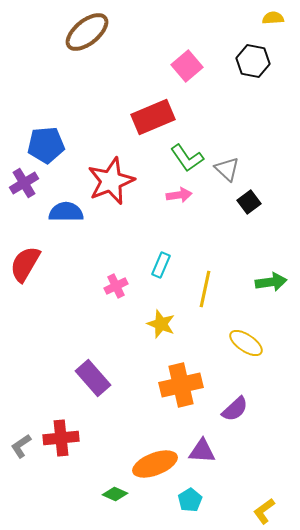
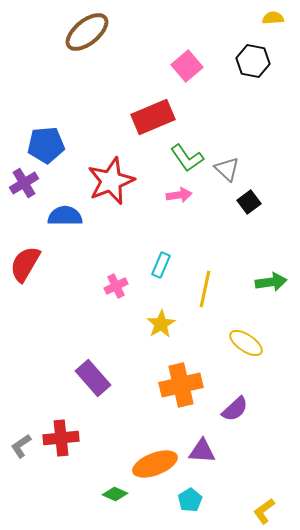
blue semicircle: moved 1 px left, 4 px down
yellow star: rotated 20 degrees clockwise
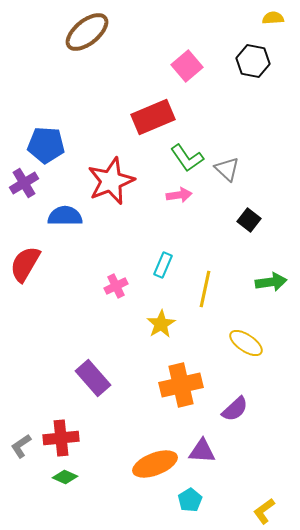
blue pentagon: rotated 9 degrees clockwise
black square: moved 18 px down; rotated 15 degrees counterclockwise
cyan rectangle: moved 2 px right
green diamond: moved 50 px left, 17 px up
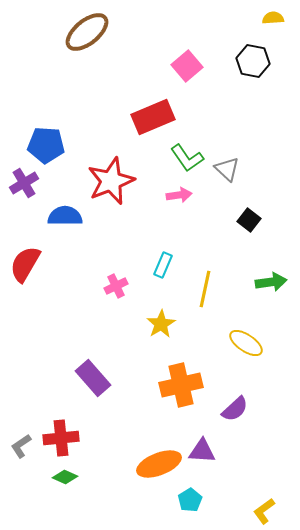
orange ellipse: moved 4 px right
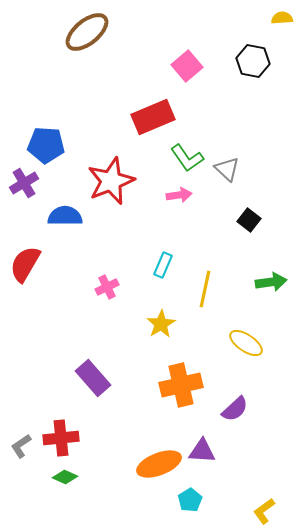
yellow semicircle: moved 9 px right
pink cross: moved 9 px left, 1 px down
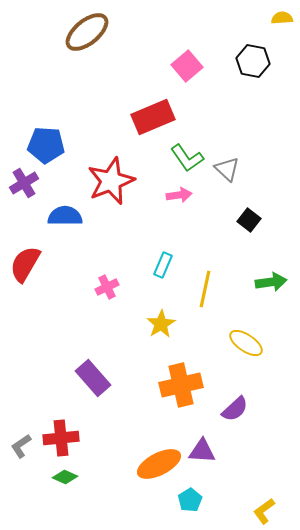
orange ellipse: rotated 6 degrees counterclockwise
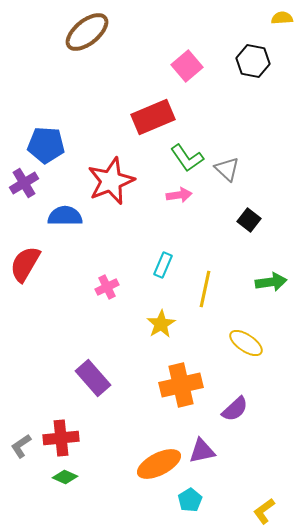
purple triangle: rotated 16 degrees counterclockwise
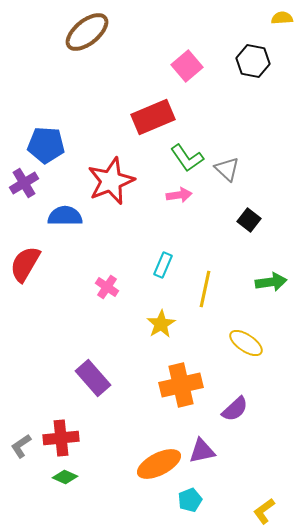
pink cross: rotated 30 degrees counterclockwise
cyan pentagon: rotated 10 degrees clockwise
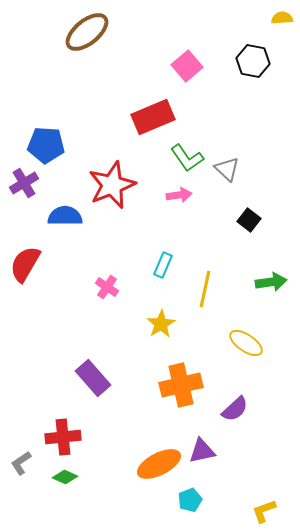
red star: moved 1 px right, 4 px down
red cross: moved 2 px right, 1 px up
gray L-shape: moved 17 px down
yellow L-shape: rotated 16 degrees clockwise
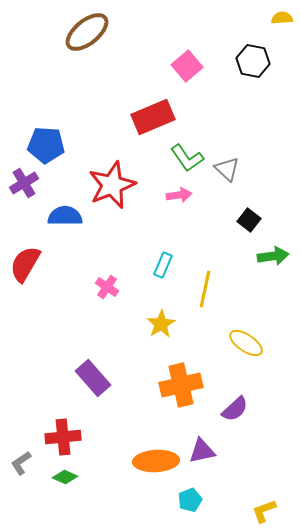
green arrow: moved 2 px right, 26 px up
orange ellipse: moved 3 px left, 3 px up; rotated 24 degrees clockwise
